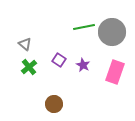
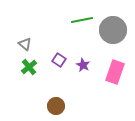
green line: moved 2 px left, 7 px up
gray circle: moved 1 px right, 2 px up
brown circle: moved 2 px right, 2 px down
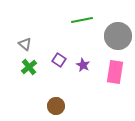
gray circle: moved 5 px right, 6 px down
pink rectangle: rotated 10 degrees counterclockwise
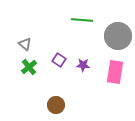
green line: rotated 15 degrees clockwise
purple star: rotated 24 degrees counterclockwise
brown circle: moved 1 px up
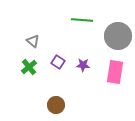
gray triangle: moved 8 px right, 3 px up
purple square: moved 1 px left, 2 px down
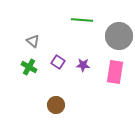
gray circle: moved 1 px right
green cross: rotated 21 degrees counterclockwise
